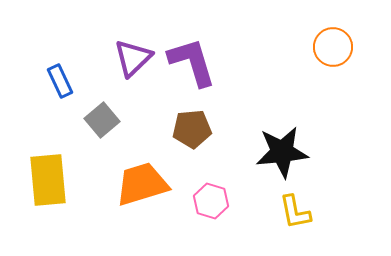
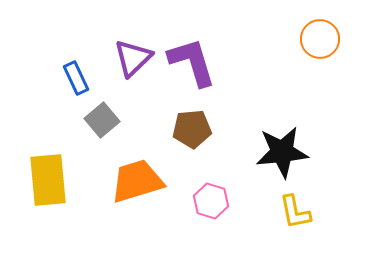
orange circle: moved 13 px left, 8 px up
blue rectangle: moved 16 px right, 3 px up
orange trapezoid: moved 5 px left, 3 px up
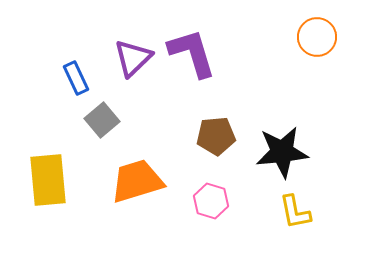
orange circle: moved 3 px left, 2 px up
purple L-shape: moved 9 px up
brown pentagon: moved 24 px right, 7 px down
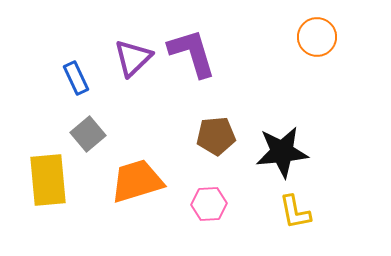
gray square: moved 14 px left, 14 px down
pink hexagon: moved 2 px left, 3 px down; rotated 20 degrees counterclockwise
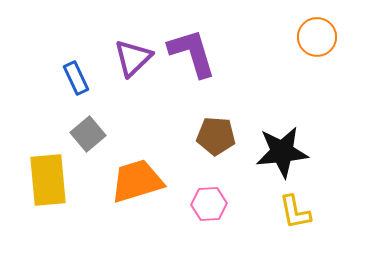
brown pentagon: rotated 9 degrees clockwise
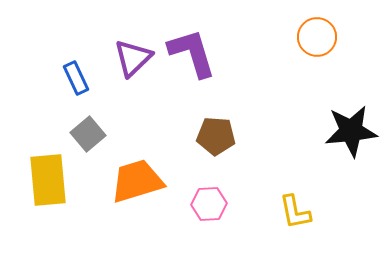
black star: moved 69 px right, 21 px up
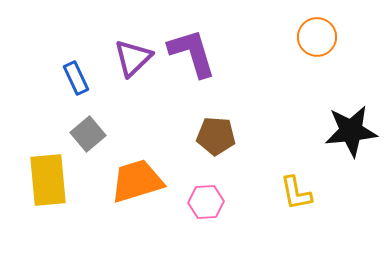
pink hexagon: moved 3 px left, 2 px up
yellow L-shape: moved 1 px right, 19 px up
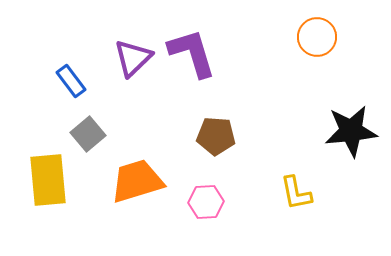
blue rectangle: moved 5 px left, 3 px down; rotated 12 degrees counterclockwise
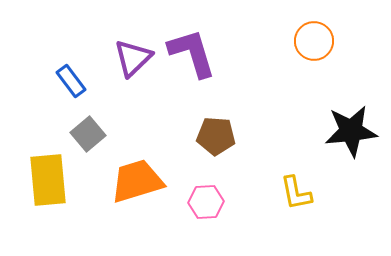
orange circle: moved 3 px left, 4 px down
